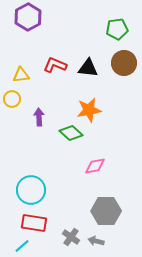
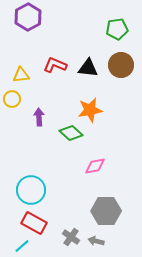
brown circle: moved 3 px left, 2 px down
orange star: moved 1 px right
red rectangle: rotated 20 degrees clockwise
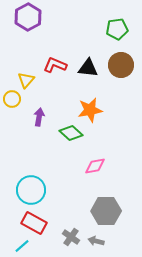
yellow triangle: moved 5 px right, 5 px down; rotated 42 degrees counterclockwise
purple arrow: rotated 12 degrees clockwise
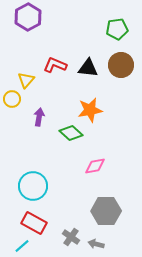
cyan circle: moved 2 px right, 4 px up
gray arrow: moved 3 px down
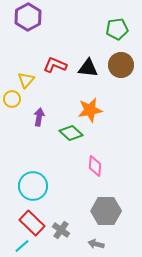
pink diamond: rotated 75 degrees counterclockwise
red rectangle: moved 2 px left; rotated 15 degrees clockwise
gray cross: moved 10 px left, 7 px up
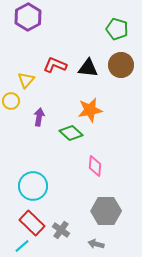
green pentagon: rotated 25 degrees clockwise
yellow circle: moved 1 px left, 2 px down
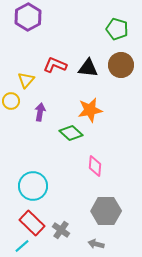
purple arrow: moved 1 px right, 5 px up
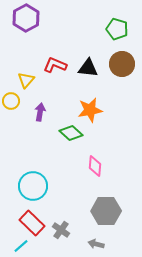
purple hexagon: moved 2 px left, 1 px down
brown circle: moved 1 px right, 1 px up
cyan line: moved 1 px left
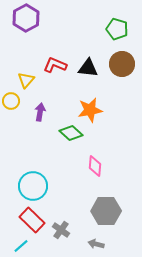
red rectangle: moved 3 px up
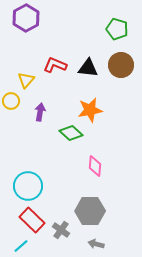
brown circle: moved 1 px left, 1 px down
cyan circle: moved 5 px left
gray hexagon: moved 16 px left
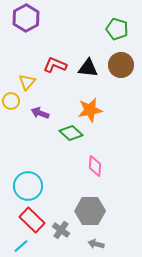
yellow triangle: moved 1 px right, 2 px down
purple arrow: moved 1 px down; rotated 78 degrees counterclockwise
